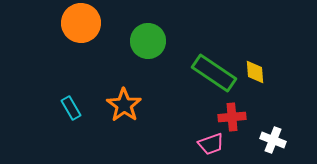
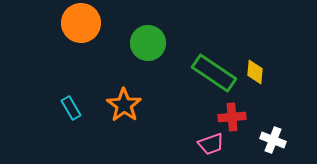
green circle: moved 2 px down
yellow diamond: rotated 10 degrees clockwise
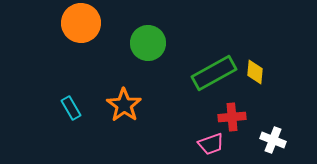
green rectangle: rotated 63 degrees counterclockwise
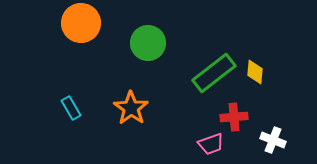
green rectangle: rotated 9 degrees counterclockwise
orange star: moved 7 px right, 3 px down
red cross: moved 2 px right
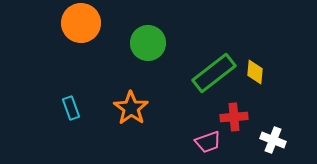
cyan rectangle: rotated 10 degrees clockwise
pink trapezoid: moved 3 px left, 2 px up
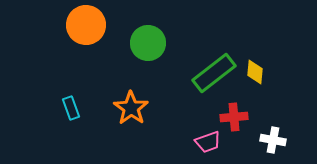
orange circle: moved 5 px right, 2 px down
white cross: rotated 10 degrees counterclockwise
